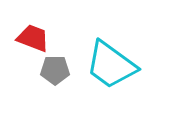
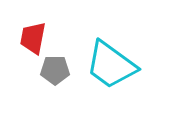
red trapezoid: rotated 100 degrees counterclockwise
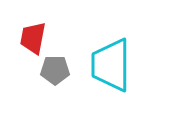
cyan trapezoid: rotated 54 degrees clockwise
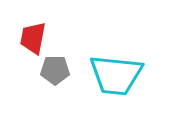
cyan trapezoid: moved 5 px right, 10 px down; rotated 84 degrees counterclockwise
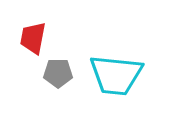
gray pentagon: moved 3 px right, 3 px down
